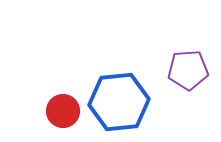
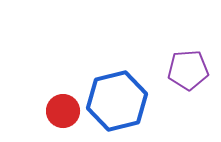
blue hexagon: moved 2 px left, 1 px up; rotated 8 degrees counterclockwise
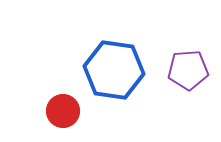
blue hexagon: moved 3 px left, 31 px up; rotated 22 degrees clockwise
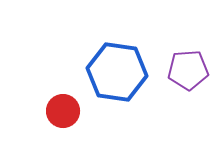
blue hexagon: moved 3 px right, 2 px down
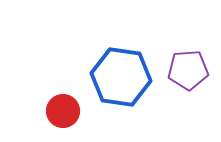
blue hexagon: moved 4 px right, 5 px down
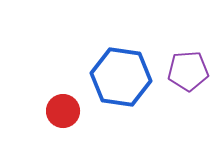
purple pentagon: moved 1 px down
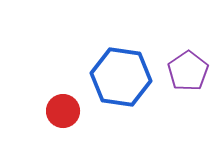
purple pentagon: rotated 30 degrees counterclockwise
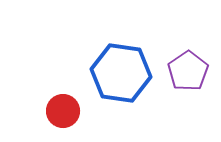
blue hexagon: moved 4 px up
